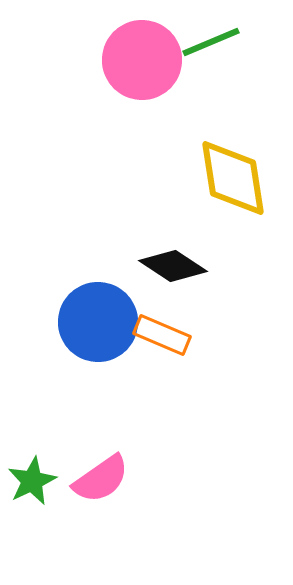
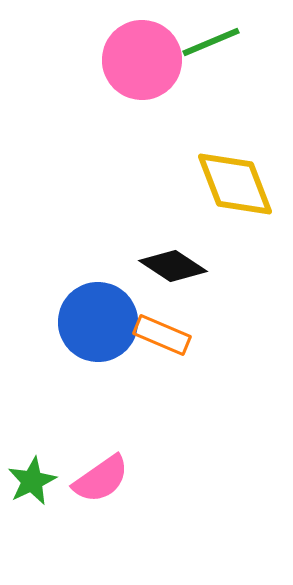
yellow diamond: moved 2 px right, 6 px down; rotated 12 degrees counterclockwise
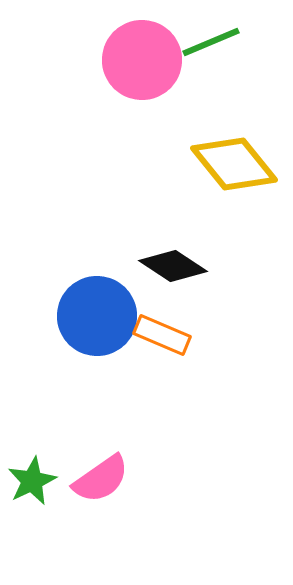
yellow diamond: moved 1 px left, 20 px up; rotated 18 degrees counterclockwise
blue circle: moved 1 px left, 6 px up
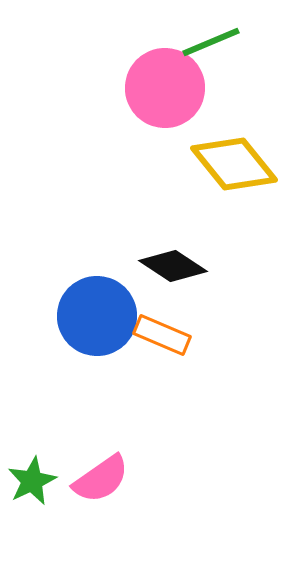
pink circle: moved 23 px right, 28 px down
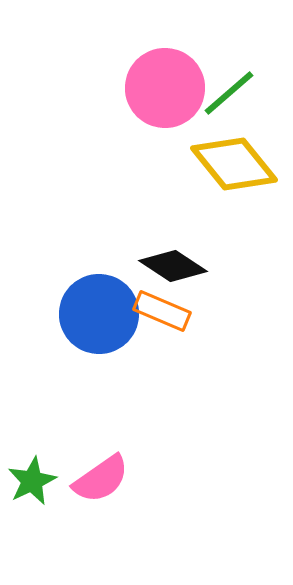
green line: moved 18 px right, 51 px down; rotated 18 degrees counterclockwise
blue circle: moved 2 px right, 2 px up
orange rectangle: moved 24 px up
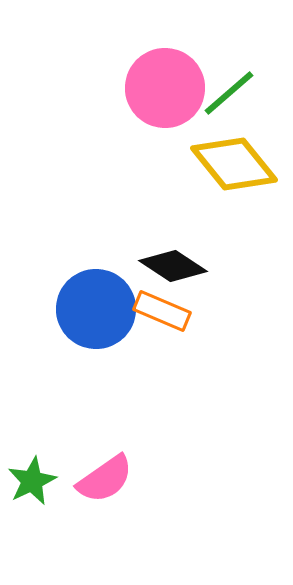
blue circle: moved 3 px left, 5 px up
pink semicircle: moved 4 px right
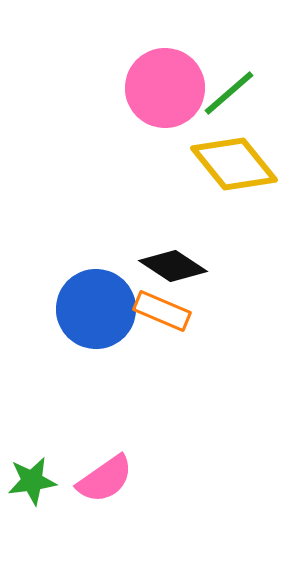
green star: rotated 18 degrees clockwise
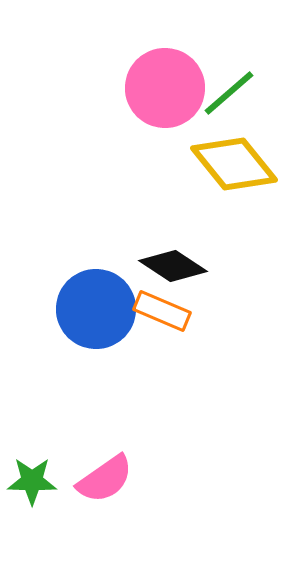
green star: rotated 9 degrees clockwise
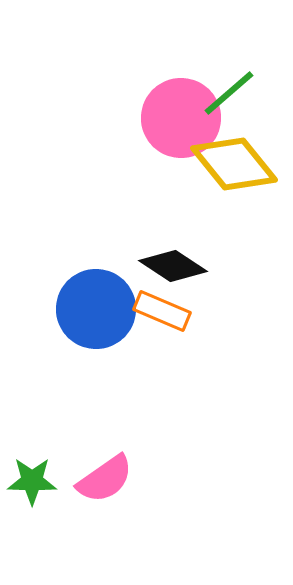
pink circle: moved 16 px right, 30 px down
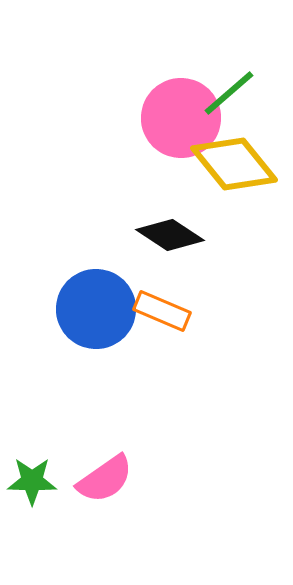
black diamond: moved 3 px left, 31 px up
